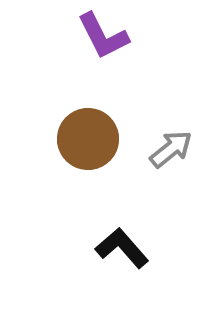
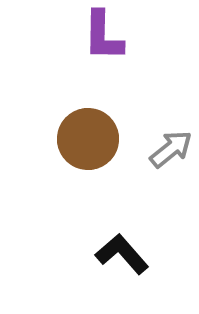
purple L-shape: rotated 28 degrees clockwise
black L-shape: moved 6 px down
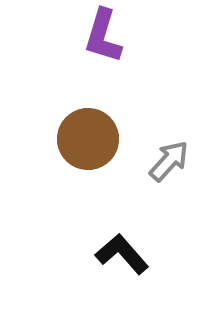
purple L-shape: rotated 16 degrees clockwise
gray arrow: moved 2 px left, 12 px down; rotated 9 degrees counterclockwise
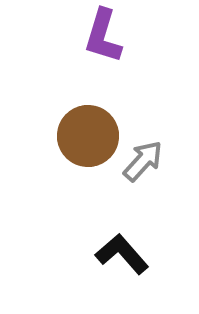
brown circle: moved 3 px up
gray arrow: moved 26 px left
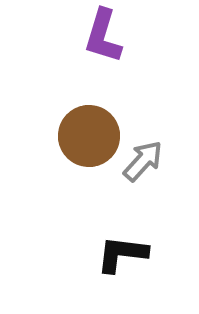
brown circle: moved 1 px right
black L-shape: rotated 42 degrees counterclockwise
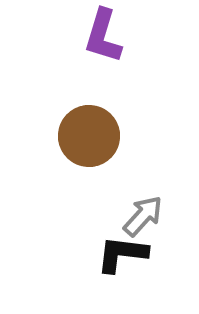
gray arrow: moved 55 px down
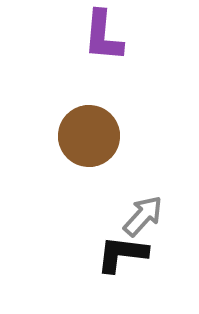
purple L-shape: rotated 12 degrees counterclockwise
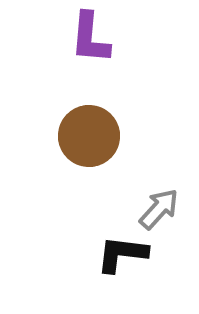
purple L-shape: moved 13 px left, 2 px down
gray arrow: moved 16 px right, 7 px up
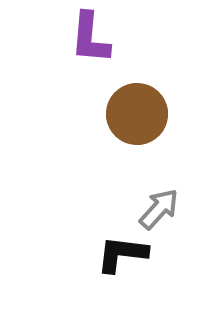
brown circle: moved 48 px right, 22 px up
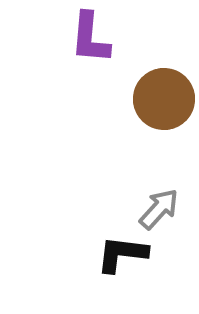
brown circle: moved 27 px right, 15 px up
